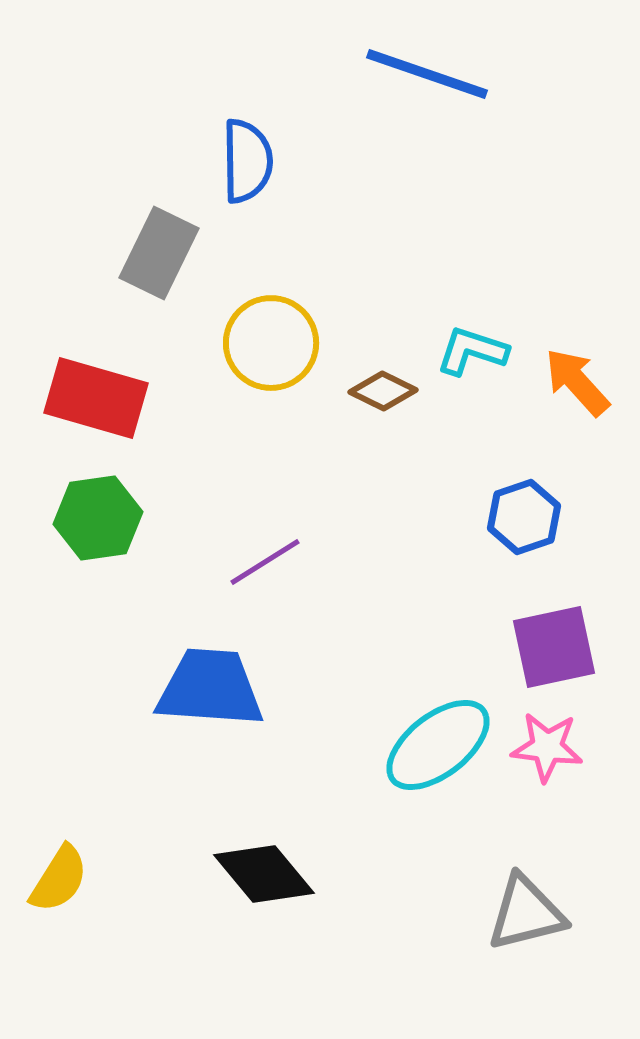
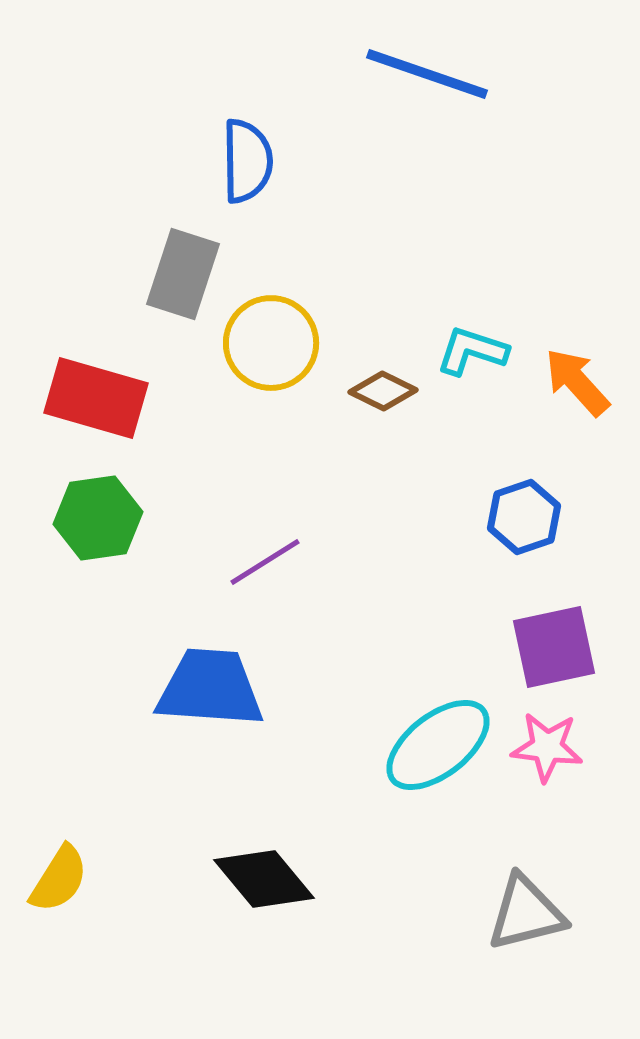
gray rectangle: moved 24 px right, 21 px down; rotated 8 degrees counterclockwise
black diamond: moved 5 px down
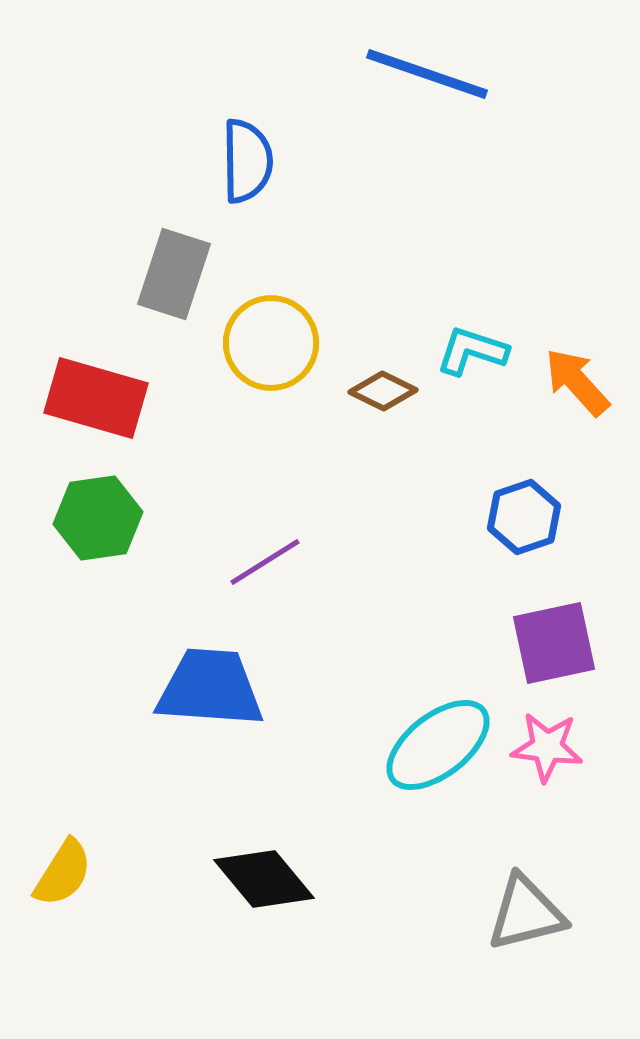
gray rectangle: moved 9 px left
purple square: moved 4 px up
yellow semicircle: moved 4 px right, 6 px up
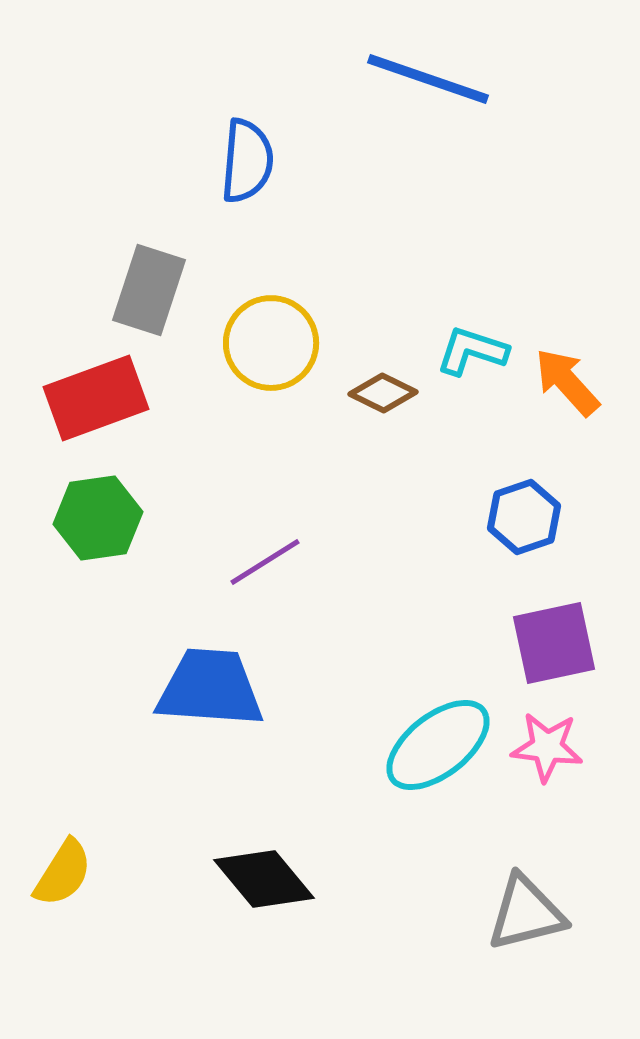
blue line: moved 1 px right, 5 px down
blue semicircle: rotated 6 degrees clockwise
gray rectangle: moved 25 px left, 16 px down
orange arrow: moved 10 px left
brown diamond: moved 2 px down
red rectangle: rotated 36 degrees counterclockwise
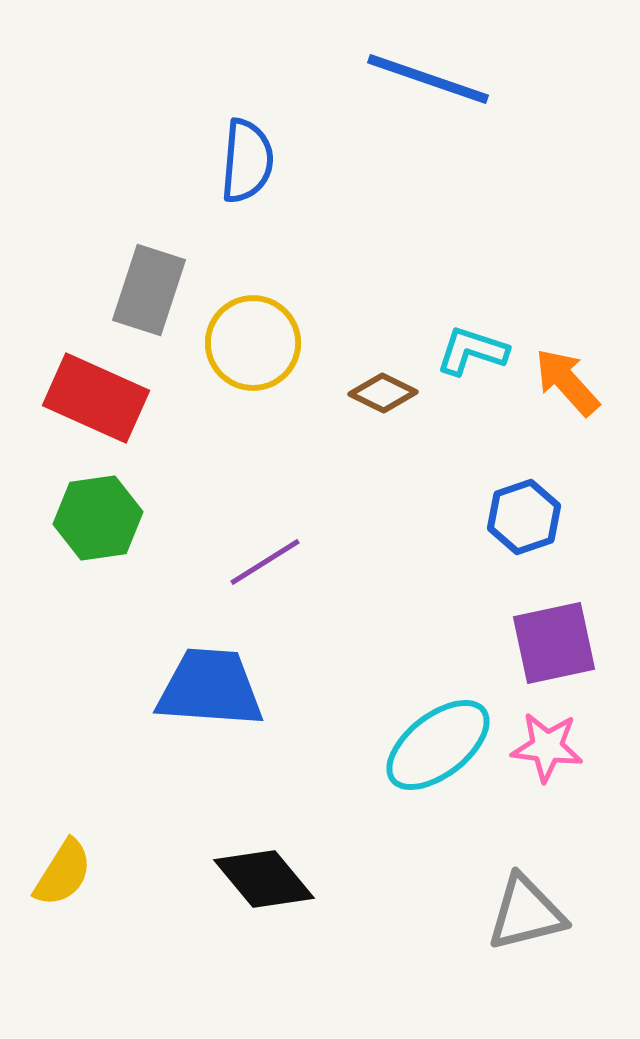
yellow circle: moved 18 px left
red rectangle: rotated 44 degrees clockwise
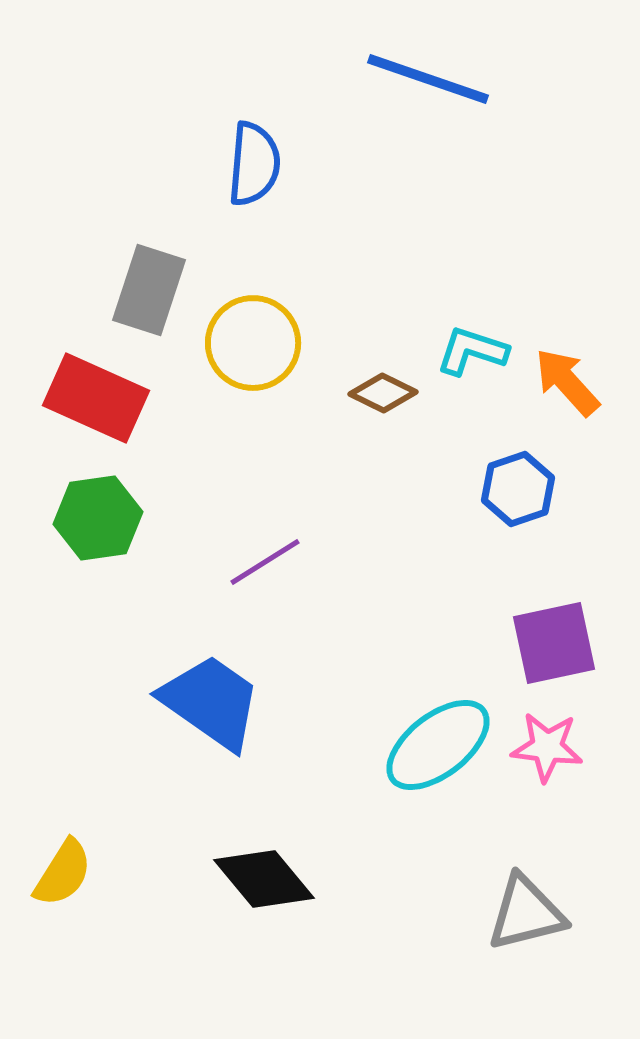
blue semicircle: moved 7 px right, 3 px down
blue hexagon: moved 6 px left, 28 px up
blue trapezoid: moved 1 px right, 14 px down; rotated 31 degrees clockwise
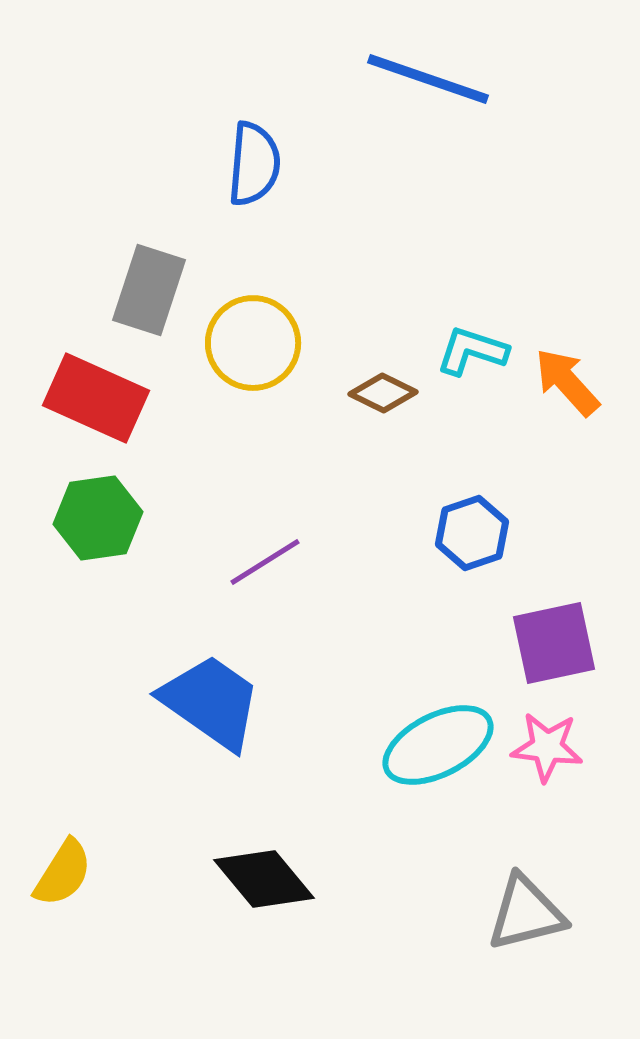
blue hexagon: moved 46 px left, 44 px down
cyan ellipse: rotated 11 degrees clockwise
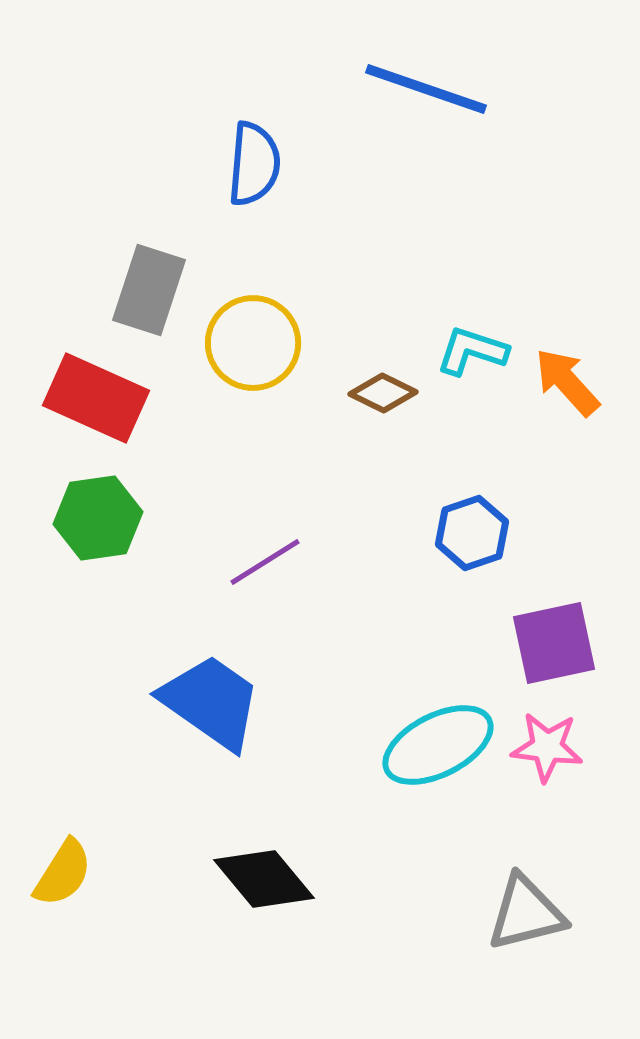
blue line: moved 2 px left, 10 px down
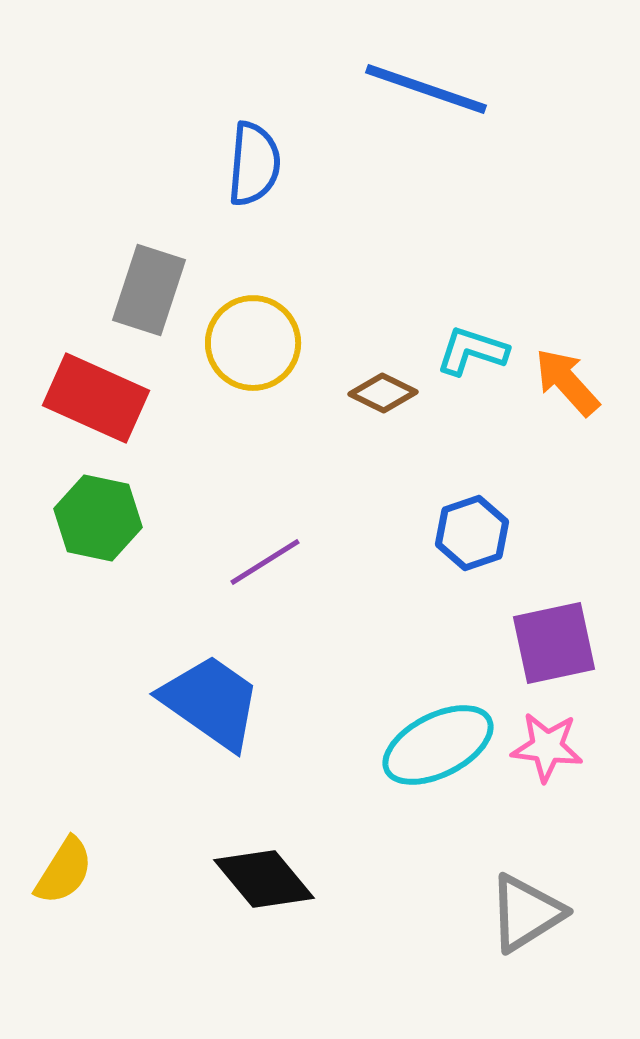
green hexagon: rotated 20 degrees clockwise
yellow semicircle: moved 1 px right, 2 px up
gray triangle: rotated 18 degrees counterclockwise
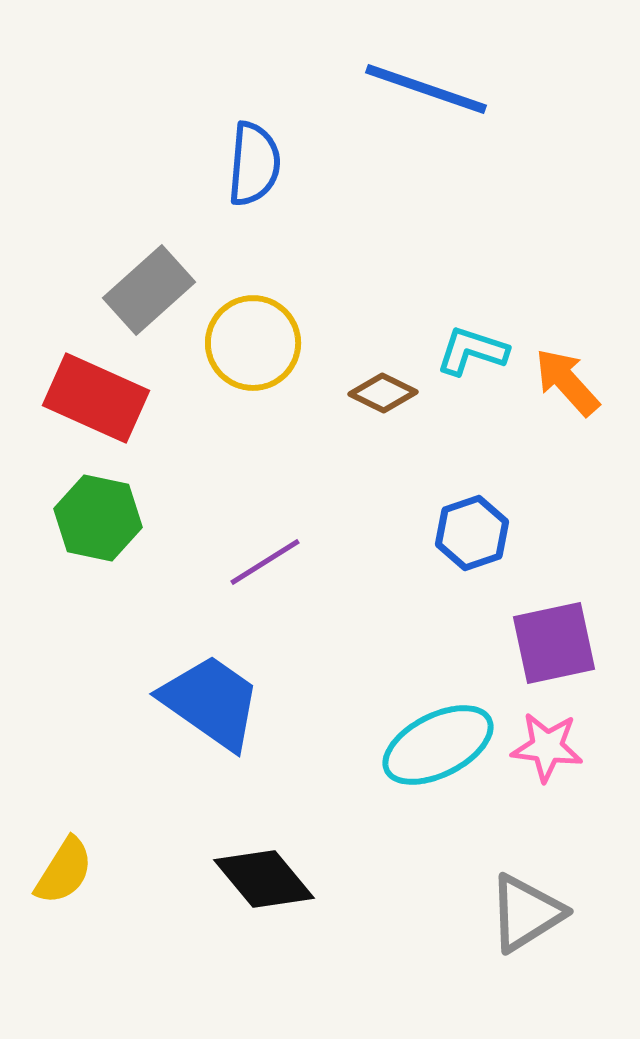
gray rectangle: rotated 30 degrees clockwise
